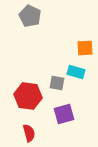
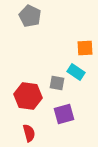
cyan rectangle: rotated 18 degrees clockwise
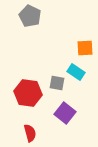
red hexagon: moved 3 px up
purple square: moved 1 px right, 1 px up; rotated 35 degrees counterclockwise
red semicircle: moved 1 px right
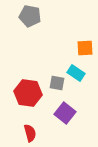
gray pentagon: rotated 15 degrees counterclockwise
cyan rectangle: moved 1 px down
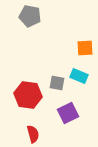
cyan rectangle: moved 3 px right, 3 px down; rotated 12 degrees counterclockwise
red hexagon: moved 2 px down
purple square: moved 3 px right; rotated 25 degrees clockwise
red semicircle: moved 3 px right, 1 px down
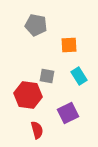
gray pentagon: moved 6 px right, 9 px down
orange square: moved 16 px left, 3 px up
cyan rectangle: rotated 36 degrees clockwise
gray square: moved 10 px left, 7 px up
red semicircle: moved 4 px right, 4 px up
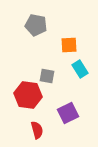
cyan rectangle: moved 1 px right, 7 px up
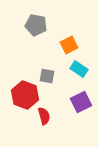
orange square: rotated 24 degrees counterclockwise
cyan rectangle: moved 1 px left; rotated 24 degrees counterclockwise
red hexagon: moved 3 px left; rotated 12 degrees clockwise
purple square: moved 13 px right, 11 px up
red semicircle: moved 7 px right, 14 px up
